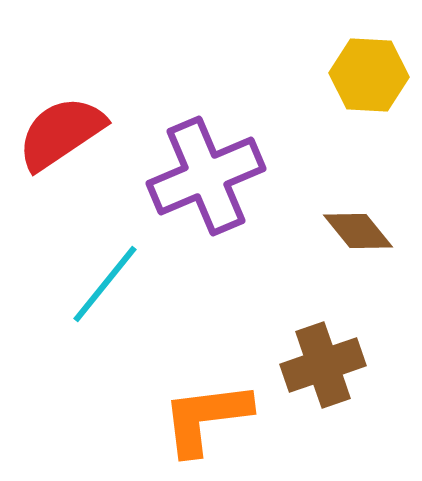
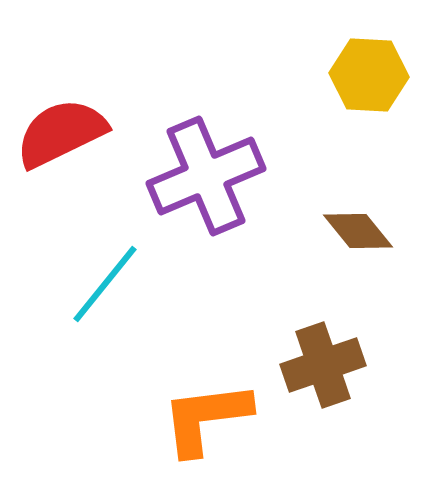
red semicircle: rotated 8 degrees clockwise
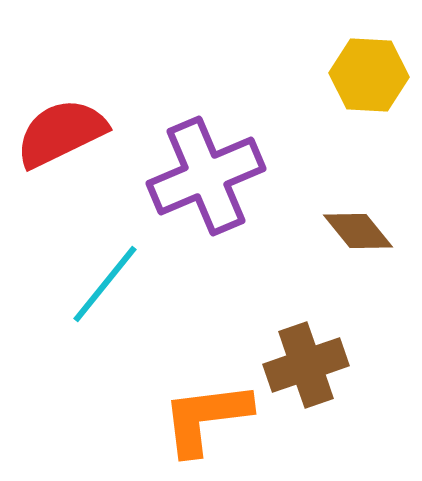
brown cross: moved 17 px left
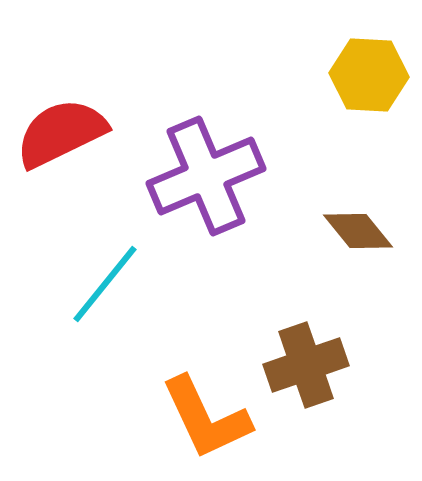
orange L-shape: rotated 108 degrees counterclockwise
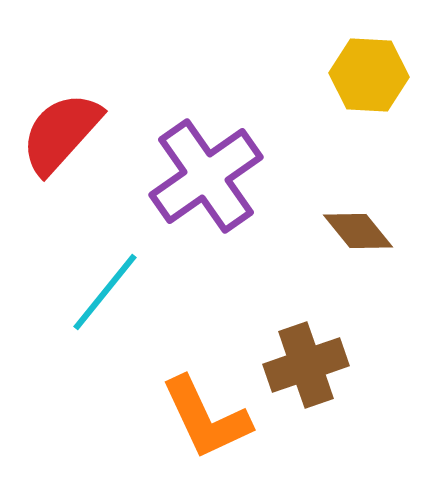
red semicircle: rotated 22 degrees counterclockwise
purple cross: rotated 12 degrees counterclockwise
cyan line: moved 8 px down
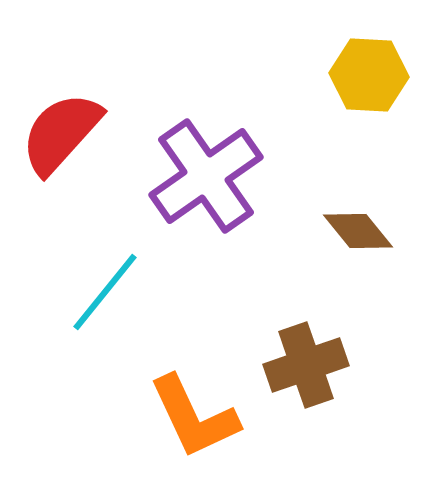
orange L-shape: moved 12 px left, 1 px up
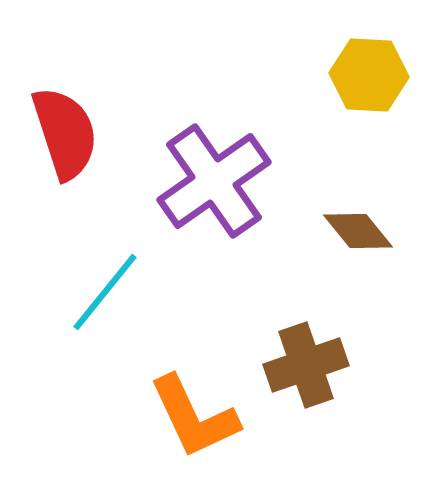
red semicircle: moved 4 px right; rotated 120 degrees clockwise
purple cross: moved 8 px right, 5 px down
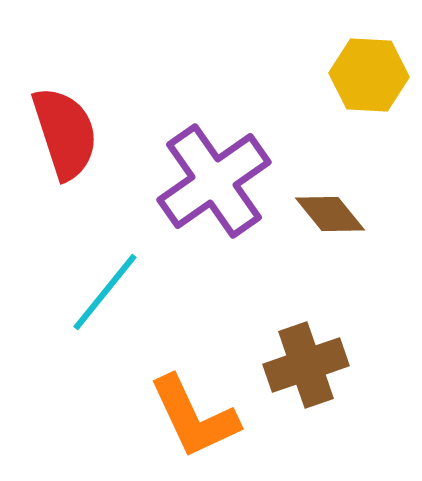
brown diamond: moved 28 px left, 17 px up
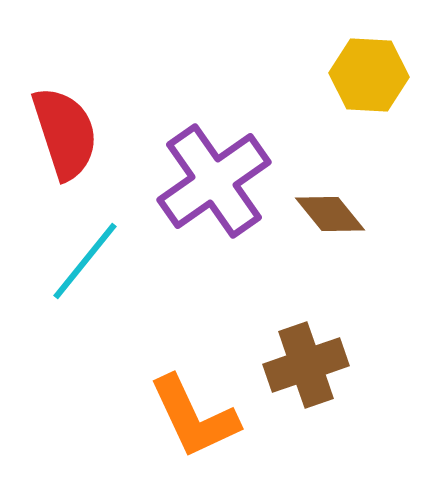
cyan line: moved 20 px left, 31 px up
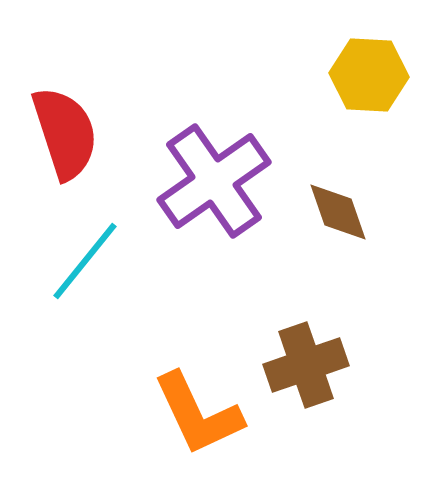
brown diamond: moved 8 px right, 2 px up; rotated 20 degrees clockwise
orange L-shape: moved 4 px right, 3 px up
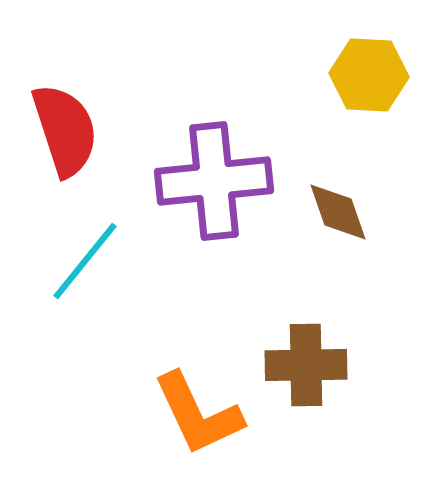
red semicircle: moved 3 px up
purple cross: rotated 29 degrees clockwise
brown cross: rotated 18 degrees clockwise
